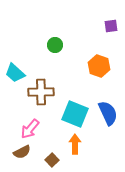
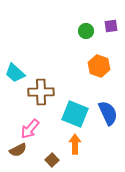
green circle: moved 31 px right, 14 px up
brown semicircle: moved 4 px left, 2 px up
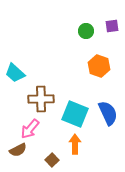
purple square: moved 1 px right
brown cross: moved 7 px down
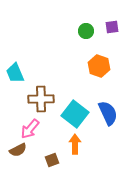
purple square: moved 1 px down
cyan trapezoid: rotated 25 degrees clockwise
cyan square: rotated 16 degrees clockwise
brown square: rotated 24 degrees clockwise
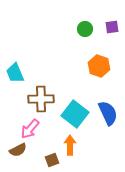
green circle: moved 1 px left, 2 px up
orange arrow: moved 5 px left, 1 px down
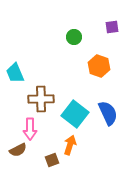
green circle: moved 11 px left, 8 px down
pink arrow: rotated 40 degrees counterclockwise
orange arrow: rotated 18 degrees clockwise
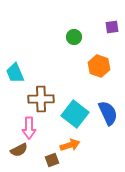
pink arrow: moved 1 px left, 1 px up
orange arrow: rotated 54 degrees clockwise
brown semicircle: moved 1 px right
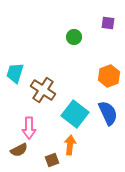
purple square: moved 4 px left, 4 px up; rotated 16 degrees clockwise
orange hexagon: moved 10 px right, 10 px down; rotated 20 degrees clockwise
cyan trapezoid: rotated 40 degrees clockwise
brown cross: moved 2 px right, 9 px up; rotated 35 degrees clockwise
orange arrow: rotated 66 degrees counterclockwise
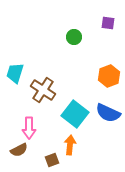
blue semicircle: rotated 140 degrees clockwise
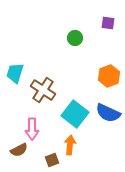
green circle: moved 1 px right, 1 px down
pink arrow: moved 3 px right, 1 px down
